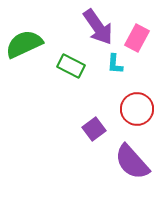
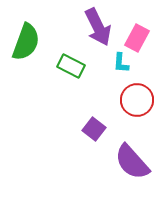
purple arrow: rotated 9 degrees clockwise
green semicircle: moved 2 px right, 2 px up; rotated 135 degrees clockwise
cyan L-shape: moved 6 px right, 1 px up
red circle: moved 9 px up
purple square: rotated 15 degrees counterclockwise
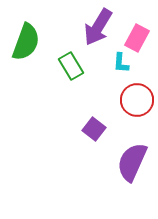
purple arrow: rotated 57 degrees clockwise
green rectangle: rotated 32 degrees clockwise
purple semicircle: rotated 66 degrees clockwise
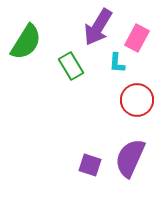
green semicircle: rotated 12 degrees clockwise
cyan L-shape: moved 4 px left
purple square: moved 4 px left, 36 px down; rotated 20 degrees counterclockwise
purple semicircle: moved 2 px left, 4 px up
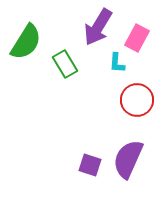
green rectangle: moved 6 px left, 2 px up
purple semicircle: moved 2 px left, 1 px down
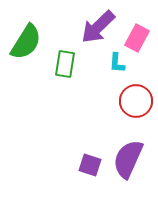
purple arrow: rotated 15 degrees clockwise
green rectangle: rotated 40 degrees clockwise
red circle: moved 1 px left, 1 px down
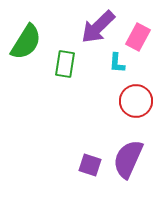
pink rectangle: moved 1 px right, 1 px up
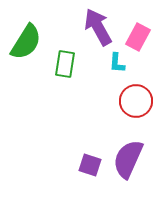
purple arrow: rotated 105 degrees clockwise
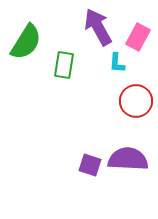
green rectangle: moved 1 px left, 1 px down
purple semicircle: rotated 69 degrees clockwise
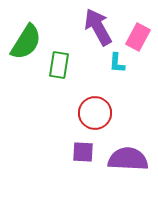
green rectangle: moved 5 px left
red circle: moved 41 px left, 12 px down
purple square: moved 7 px left, 13 px up; rotated 15 degrees counterclockwise
